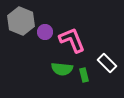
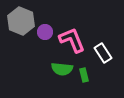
white rectangle: moved 4 px left, 10 px up; rotated 12 degrees clockwise
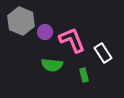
green semicircle: moved 10 px left, 4 px up
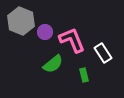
green semicircle: moved 1 px right, 1 px up; rotated 45 degrees counterclockwise
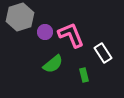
gray hexagon: moved 1 px left, 4 px up; rotated 20 degrees clockwise
pink L-shape: moved 1 px left, 5 px up
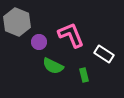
gray hexagon: moved 3 px left, 5 px down; rotated 20 degrees counterclockwise
purple circle: moved 6 px left, 10 px down
white rectangle: moved 1 px right, 1 px down; rotated 24 degrees counterclockwise
green semicircle: moved 2 px down; rotated 65 degrees clockwise
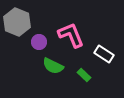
green rectangle: rotated 32 degrees counterclockwise
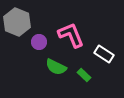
green semicircle: moved 3 px right, 1 px down
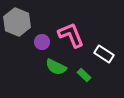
purple circle: moved 3 px right
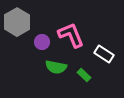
gray hexagon: rotated 8 degrees clockwise
green semicircle: rotated 15 degrees counterclockwise
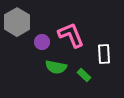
white rectangle: rotated 54 degrees clockwise
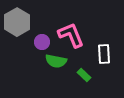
green semicircle: moved 6 px up
